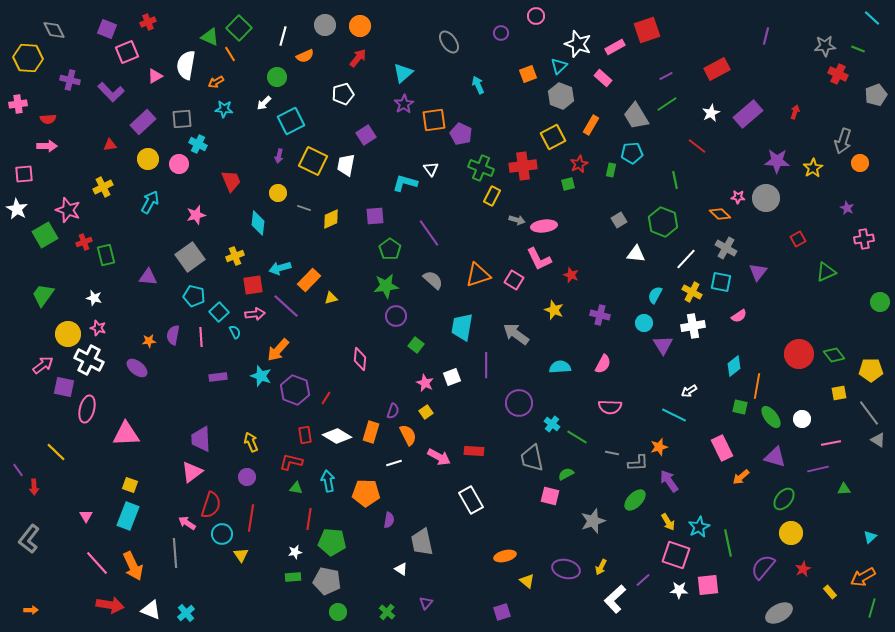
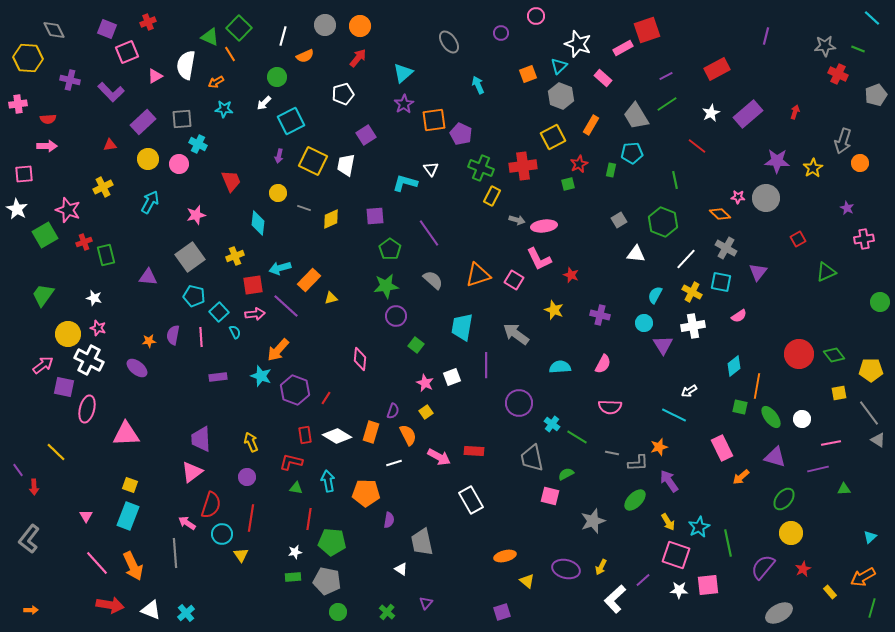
pink rectangle at (615, 47): moved 8 px right, 1 px down
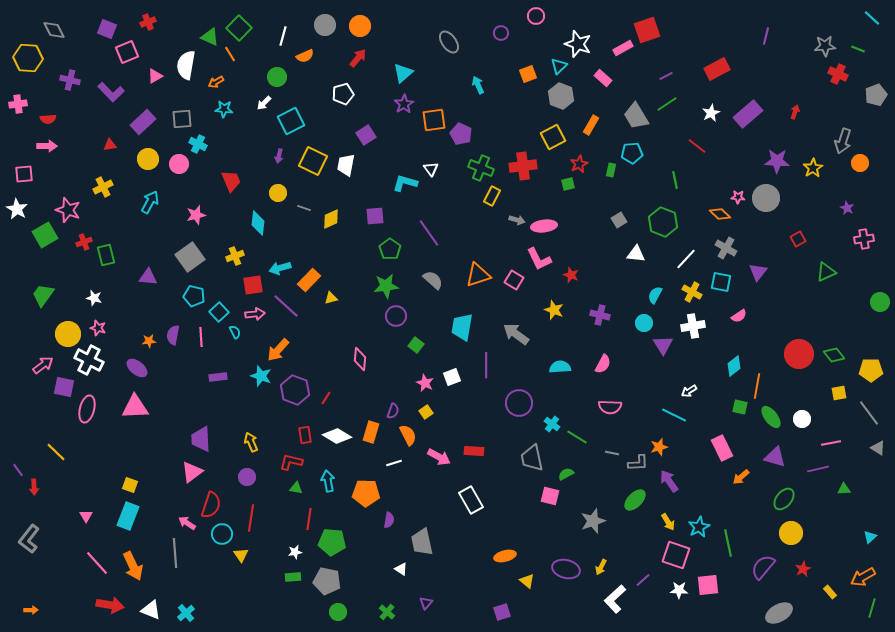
pink triangle at (126, 434): moved 9 px right, 27 px up
gray triangle at (878, 440): moved 8 px down
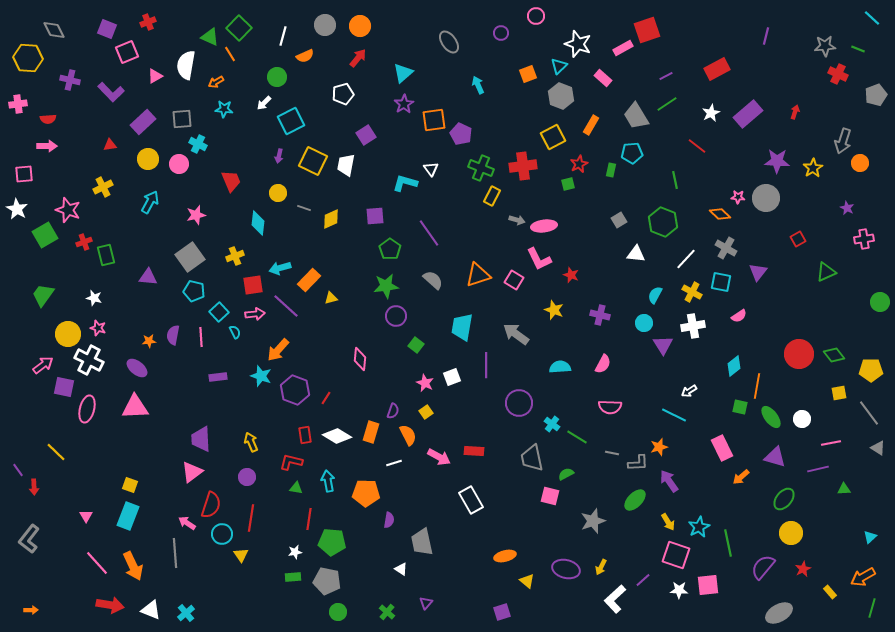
cyan pentagon at (194, 296): moved 5 px up
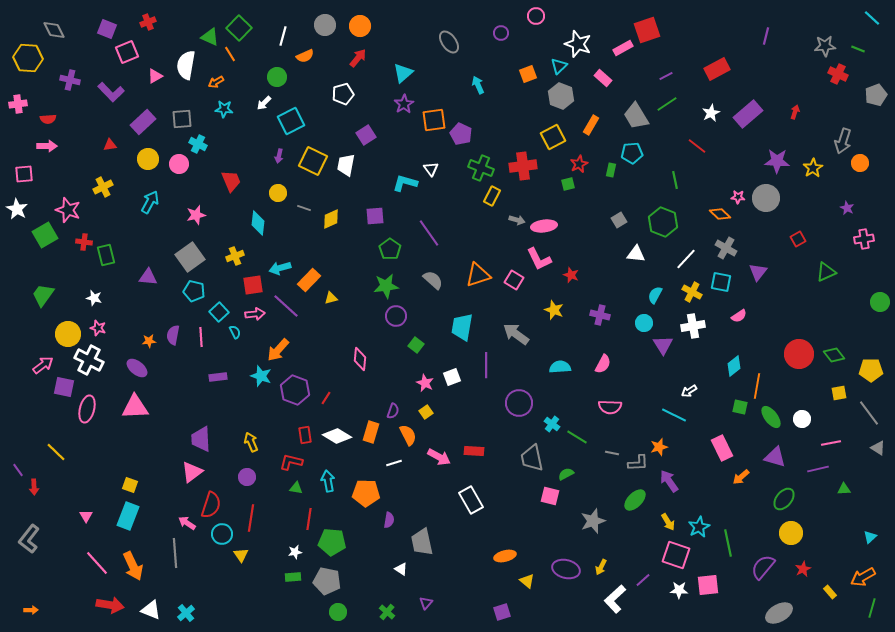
red cross at (84, 242): rotated 28 degrees clockwise
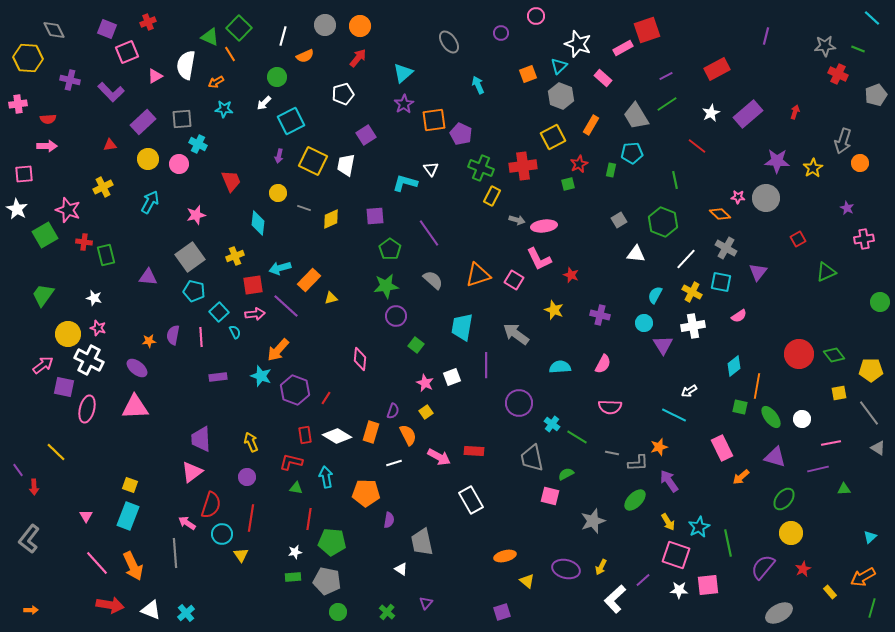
cyan arrow at (328, 481): moved 2 px left, 4 px up
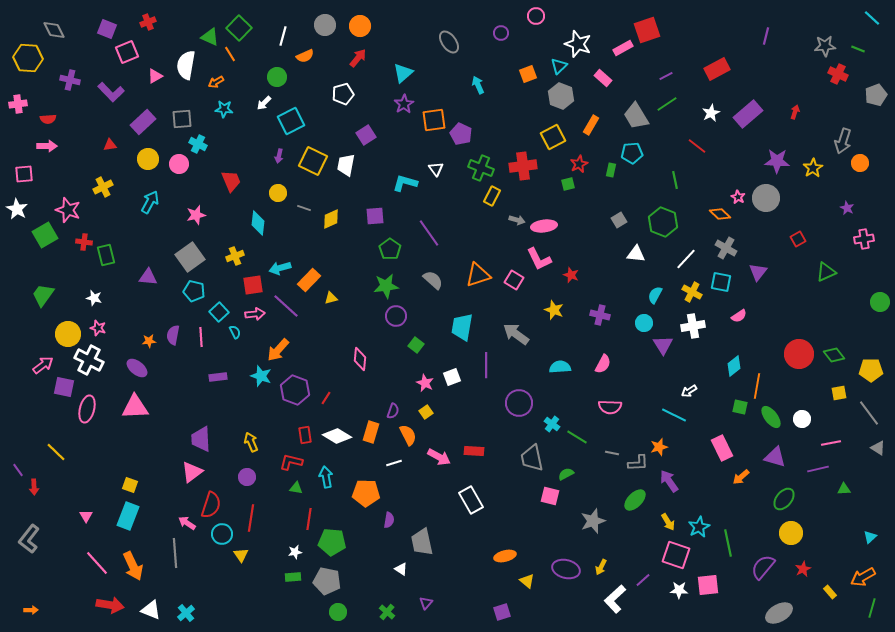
white triangle at (431, 169): moved 5 px right
pink star at (738, 197): rotated 24 degrees clockwise
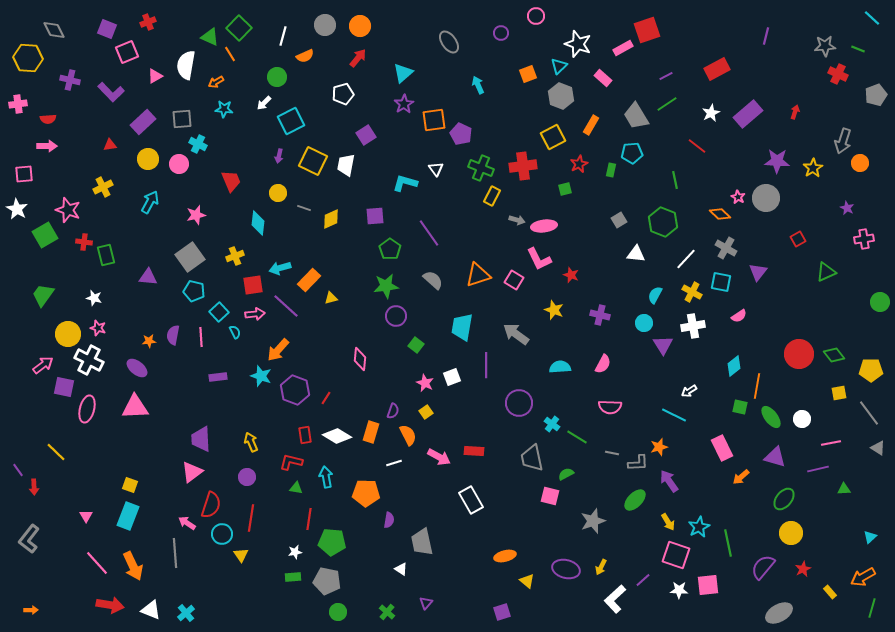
green square at (568, 184): moved 3 px left, 5 px down
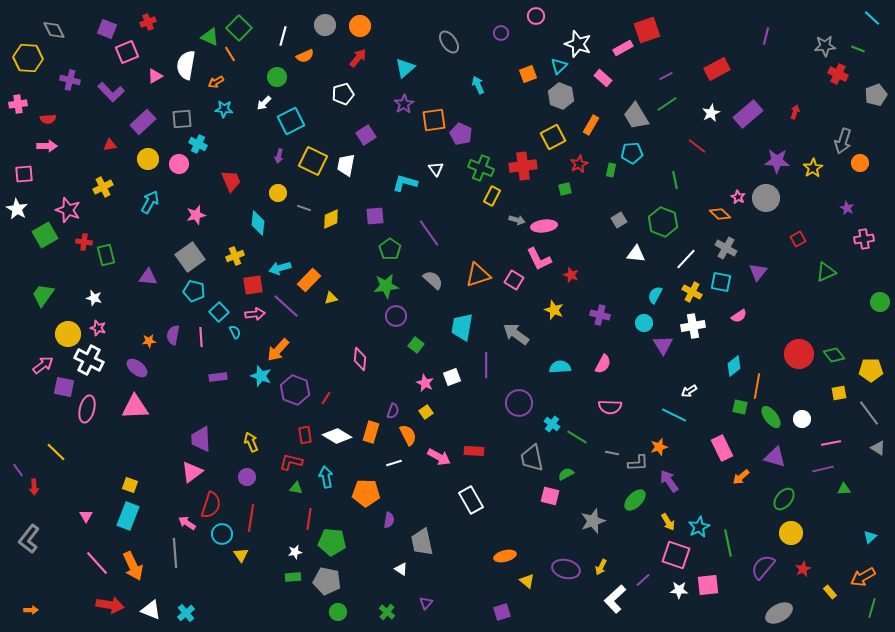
cyan triangle at (403, 73): moved 2 px right, 5 px up
purple line at (818, 469): moved 5 px right
